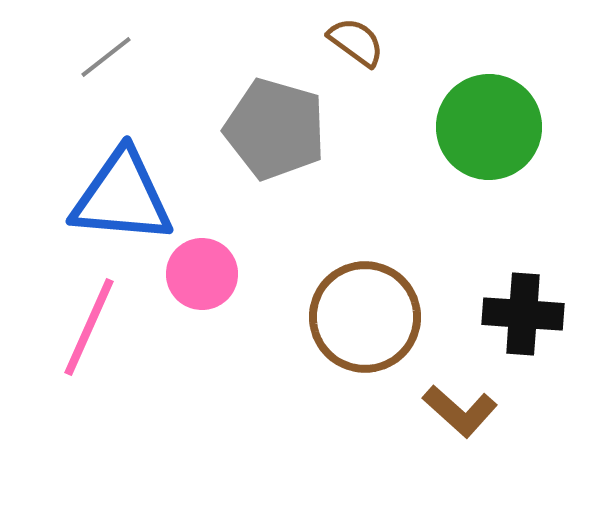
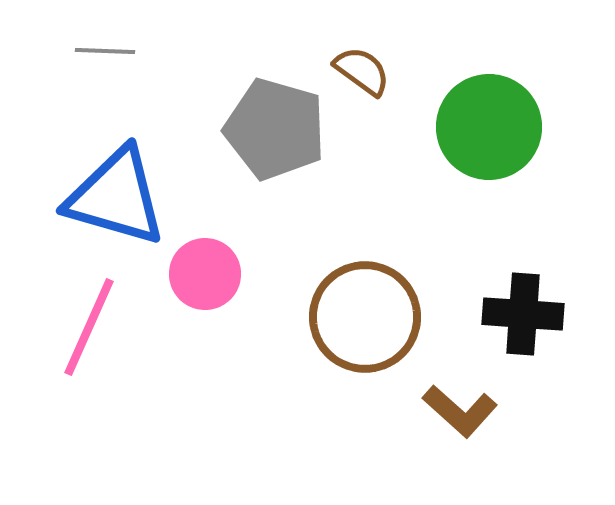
brown semicircle: moved 6 px right, 29 px down
gray line: moved 1 px left, 6 px up; rotated 40 degrees clockwise
blue triangle: moved 6 px left; rotated 11 degrees clockwise
pink circle: moved 3 px right
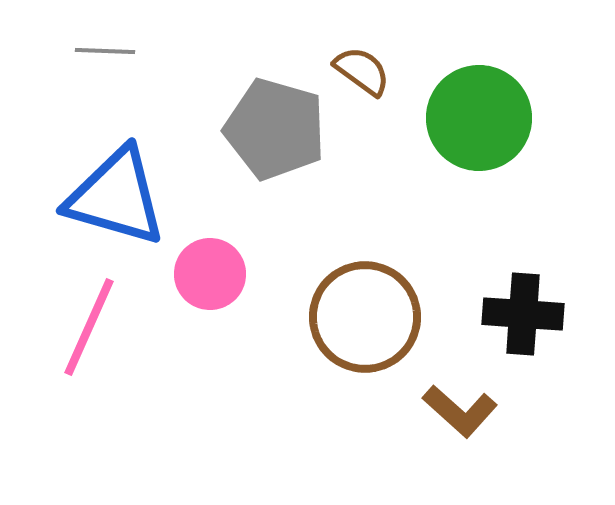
green circle: moved 10 px left, 9 px up
pink circle: moved 5 px right
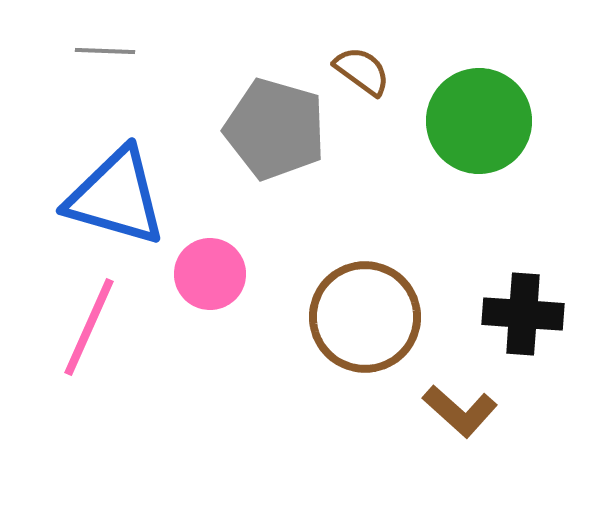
green circle: moved 3 px down
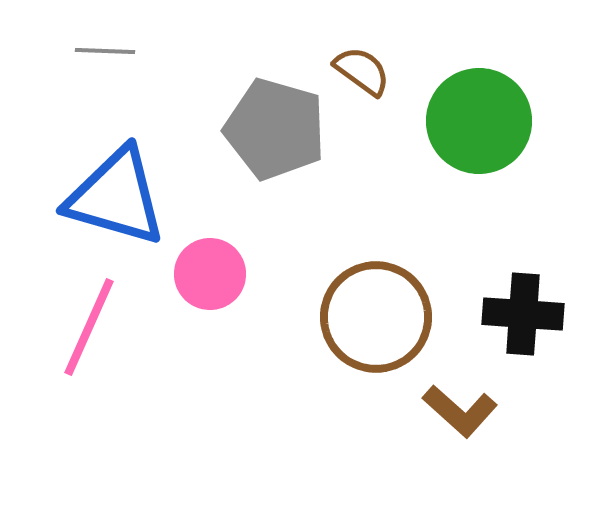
brown circle: moved 11 px right
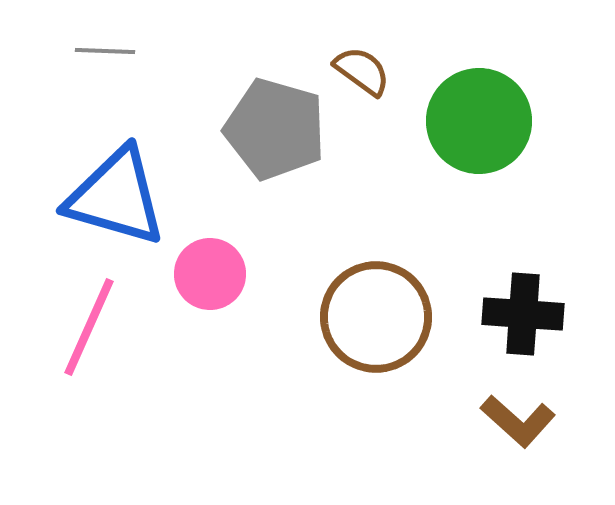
brown L-shape: moved 58 px right, 10 px down
